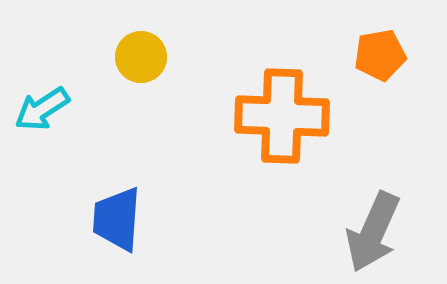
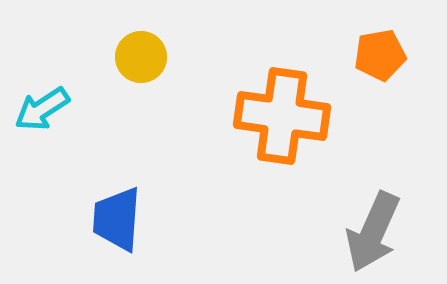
orange cross: rotated 6 degrees clockwise
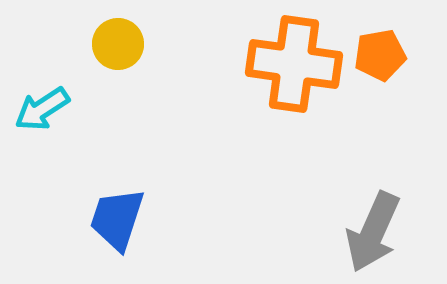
yellow circle: moved 23 px left, 13 px up
orange cross: moved 12 px right, 52 px up
blue trapezoid: rotated 14 degrees clockwise
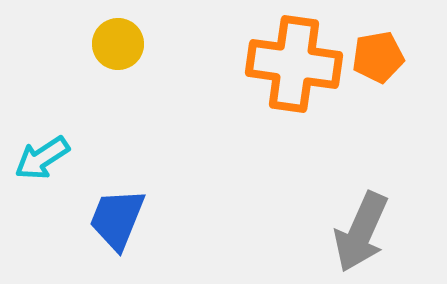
orange pentagon: moved 2 px left, 2 px down
cyan arrow: moved 49 px down
blue trapezoid: rotated 4 degrees clockwise
gray arrow: moved 12 px left
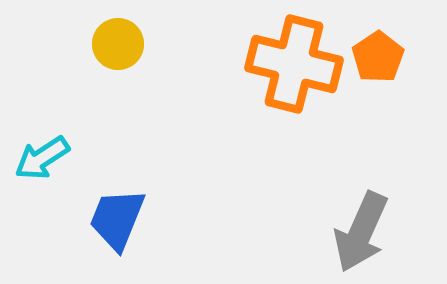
orange pentagon: rotated 24 degrees counterclockwise
orange cross: rotated 6 degrees clockwise
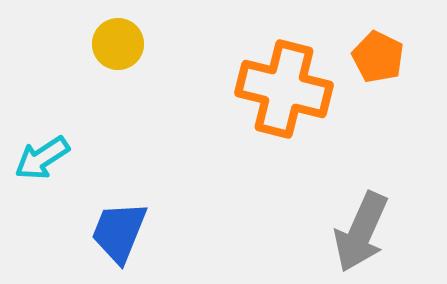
orange pentagon: rotated 12 degrees counterclockwise
orange cross: moved 10 px left, 25 px down
blue trapezoid: moved 2 px right, 13 px down
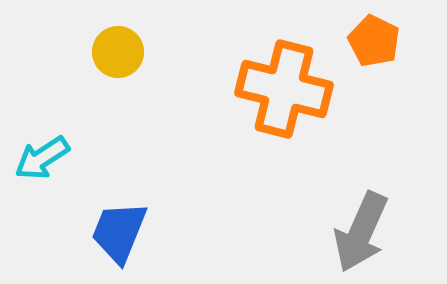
yellow circle: moved 8 px down
orange pentagon: moved 4 px left, 16 px up
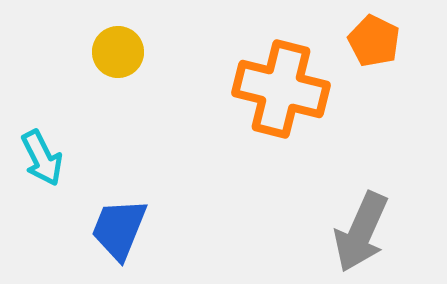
orange cross: moved 3 px left
cyan arrow: rotated 84 degrees counterclockwise
blue trapezoid: moved 3 px up
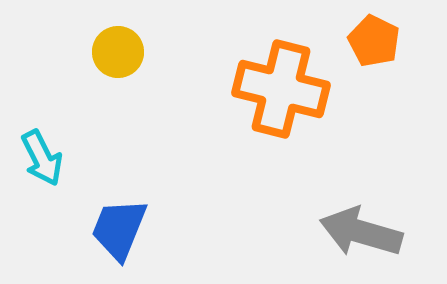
gray arrow: rotated 82 degrees clockwise
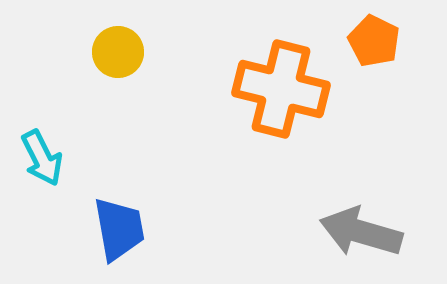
blue trapezoid: rotated 148 degrees clockwise
